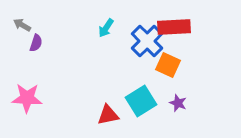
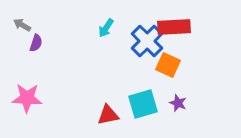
cyan square: moved 2 px right, 3 px down; rotated 16 degrees clockwise
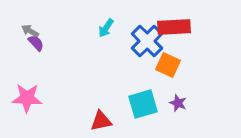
gray arrow: moved 8 px right, 6 px down
purple semicircle: rotated 60 degrees counterclockwise
red triangle: moved 7 px left, 6 px down
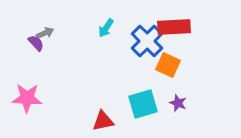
gray arrow: moved 15 px right, 2 px down; rotated 126 degrees clockwise
red triangle: moved 2 px right
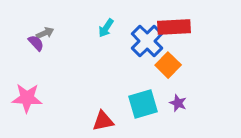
orange square: rotated 20 degrees clockwise
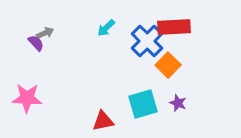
cyan arrow: rotated 12 degrees clockwise
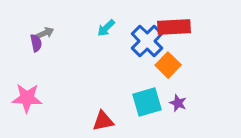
purple semicircle: rotated 30 degrees clockwise
cyan square: moved 4 px right, 2 px up
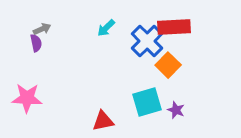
gray arrow: moved 3 px left, 4 px up
purple star: moved 2 px left, 7 px down
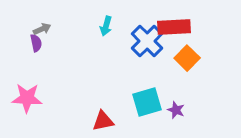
cyan arrow: moved 2 px up; rotated 30 degrees counterclockwise
orange square: moved 19 px right, 7 px up
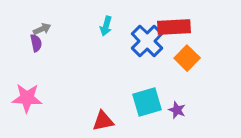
purple star: moved 1 px right
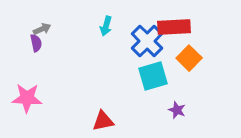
orange square: moved 2 px right
cyan square: moved 6 px right, 26 px up
